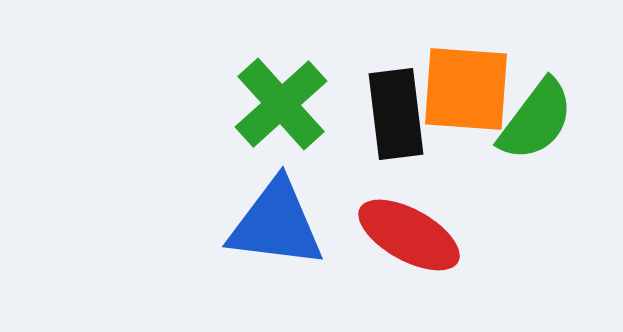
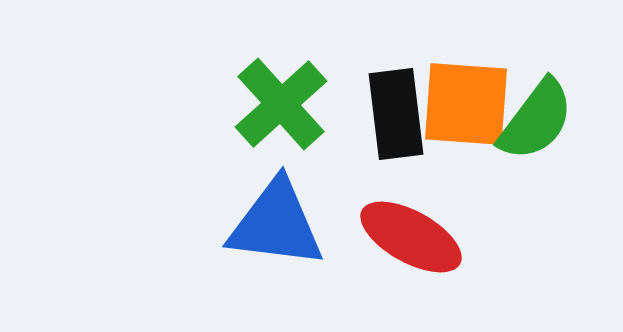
orange square: moved 15 px down
red ellipse: moved 2 px right, 2 px down
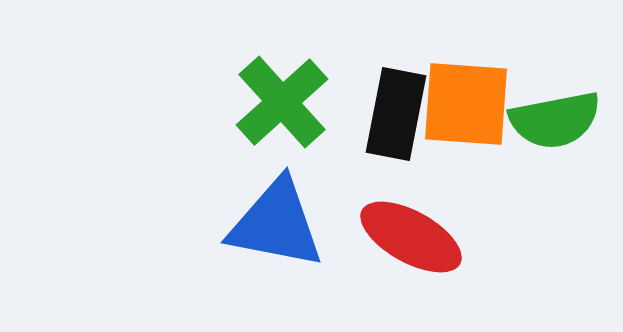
green cross: moved 1 px right, 2 px up
black rectangle: rotated 18 degrees clockwise
green semicircle: moved 19 px right; rotated 42 degrees clockwise
blue triangle: rotated 4 degrees clockwise
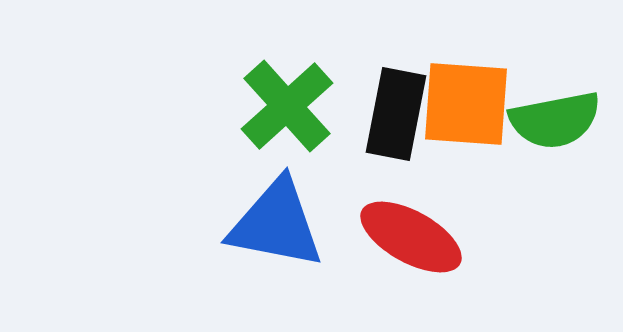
green cross: moved 5 px right, 4 px down
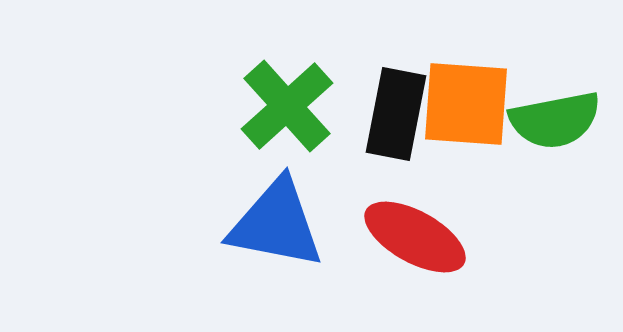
red ellipse: moved 4 px right
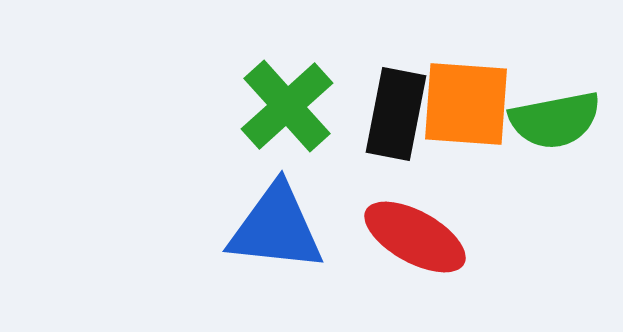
blue triangle: moved 4 px down; rotated 5 degrees counterclockwise
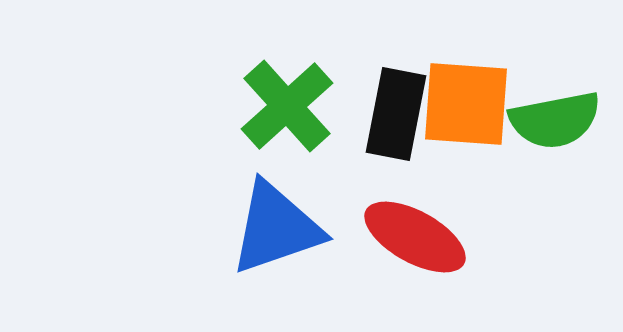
blue triangle: rotated 25 degrees counterclockwise
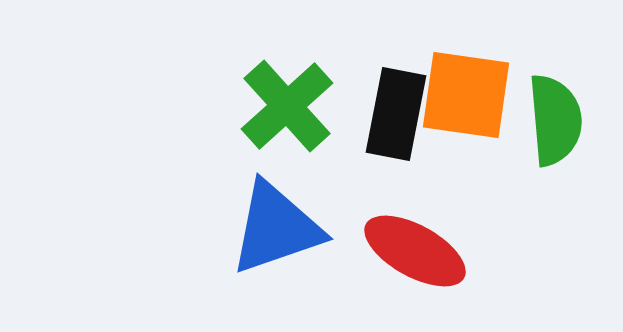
orange square: moved 9 px up; rotated 4 degrees clockwise
green semicircle: rotated 84 degrees counterclockwise
red ellipse: moved 14 px down
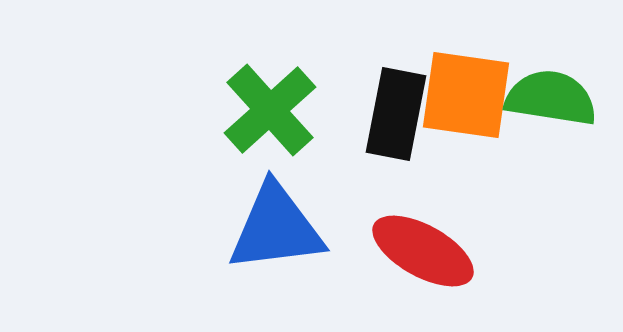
green cross: moved 17 px left, 4 px down
green semicircle: moved 4 px left, 22 px up; rotated 76 degrees counterclockwise
blue triangle: rotated 12 degrees clockwise
red ellipse: moved 8 px right
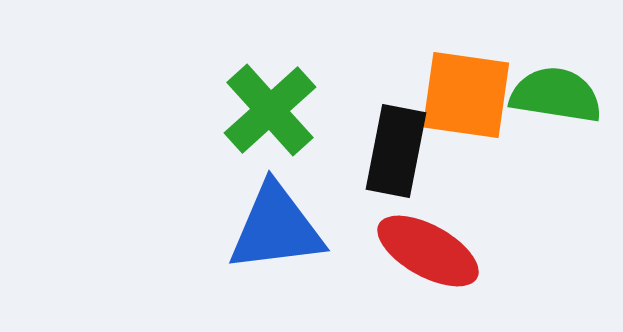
green semicircle: moved 5 px right, 3 px up
black rectangle: moved 37 px down
red ellipse: moved 5 px right
